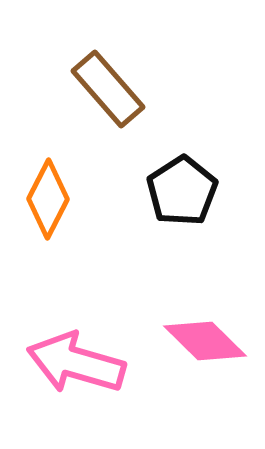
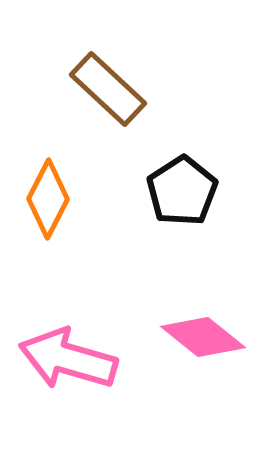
brown rectangle: rotated 6 degrees counterclockwise
pink diamond: moved 2 px left, 4 px up; rotated 6 degrees counterclockwise
pink arrow: moved 8 px left, 4 px up
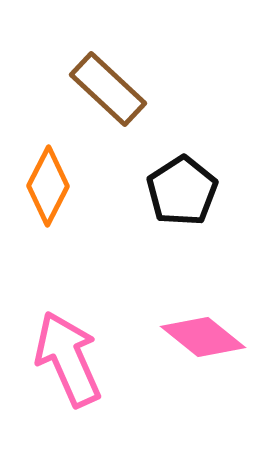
orange diamond: moved 13 px up
pink arrow: rotated 50 degrees clockwise
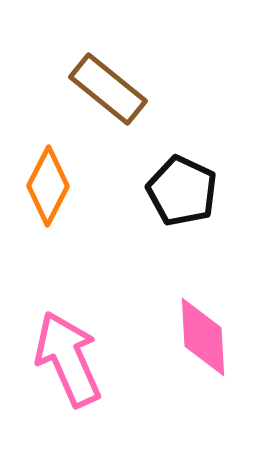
brown rectangle: rotated 4 degrees counterclockwise
black pentagon: rotated 14 degrees counterclockwise
pink diamond: rotated 48 degrees clockwise
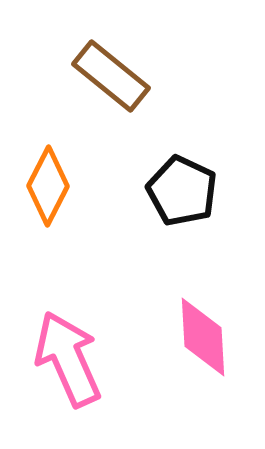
brown rectangle: moved 3 px right, 13 px up
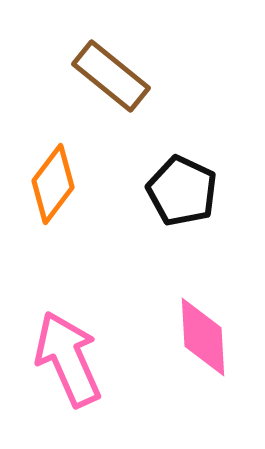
orange diamond: moved 5 px right, 2 px up; rotated 10 degrees clockwise
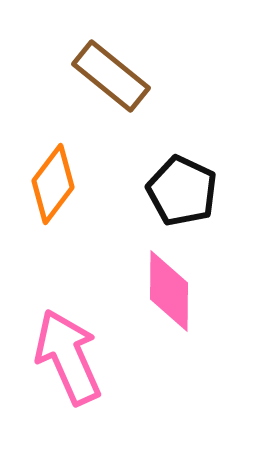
pink diamond: moved 34 px left, 46 px up; rotated 4 degrees clockwise
pink arrow: moved 2 px up
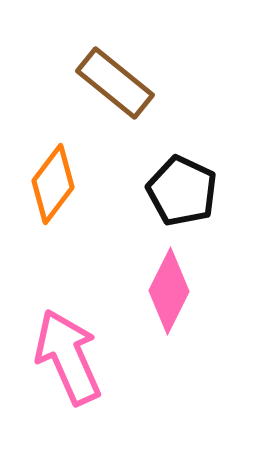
brown rectangle: moved 4 px right, 7 px down
pink diamond: rotated 26 degrees clockwise
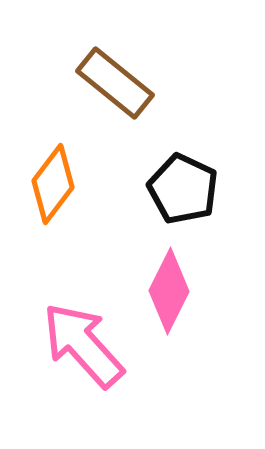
black pentagon: moved 1 px right, 2 px up
pink arrow: moved 15 px right, 12 px up; rotated 18 degrees counterclockwise
